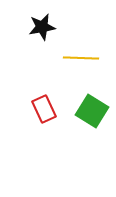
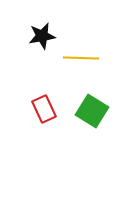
black star: moved 9 px down
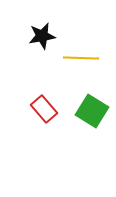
red rectangle: rotated 16 degrees counterclockwise
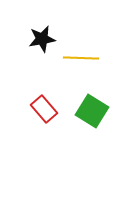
black star: moved 3 px down
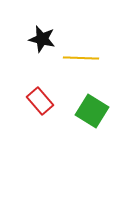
black star: rotated 24 degrees clockwise
red rectangle: moved 4 px left, 8 px up
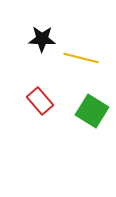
black star: rotated 12 degrees counterclockwise
yellow line: rotated 12 degrees clockwise
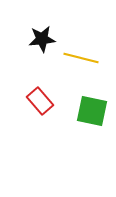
black star: rotated 8 degrees counterclockwise
green square: rotated 20 degrees counterclockwise
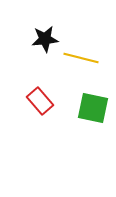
black star: moved 3 px right
green square: moved 1 px right, 3 px up
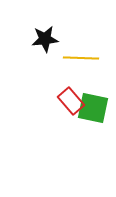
yellow line: rotated 12 degrees counterclockwise
red rectangle: moved 31 px right
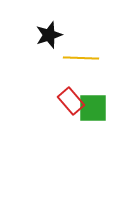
black star: moved 4 px right, 4 px up; rotated 12 degrees counterclockwise
green square: rotated 12 degrees counterclockwise
